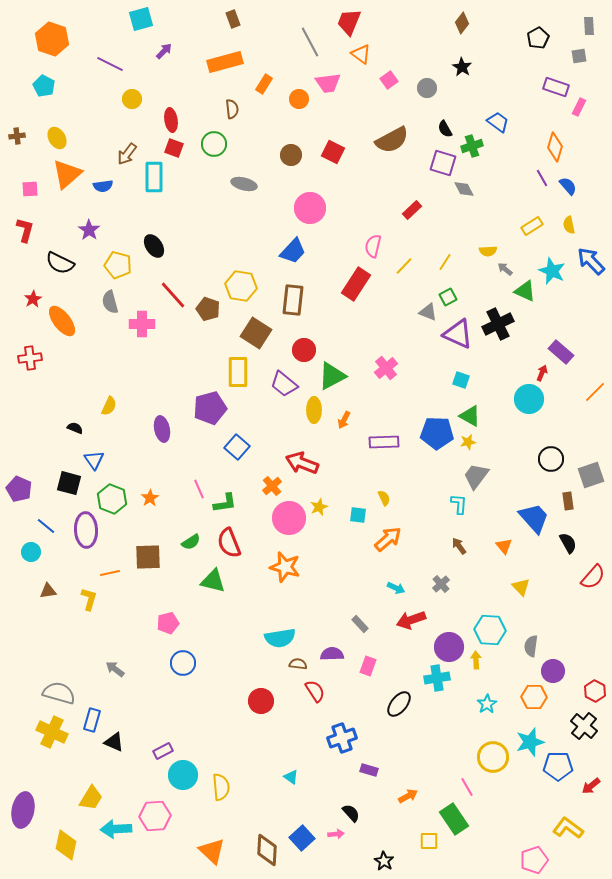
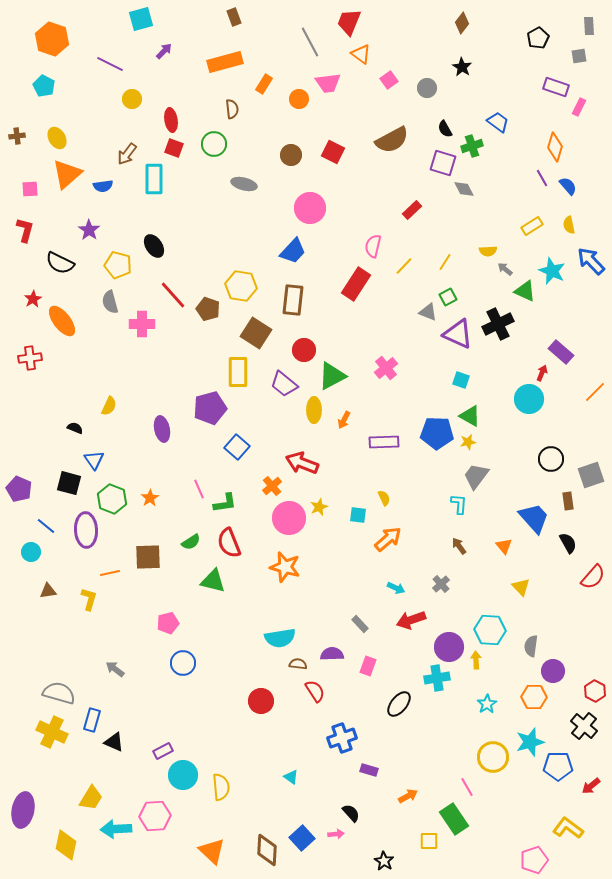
brown rectangle at (233, 19): moved 1 px right, 2 px up
cyan rectangle at (154, 177): moved 2 px down
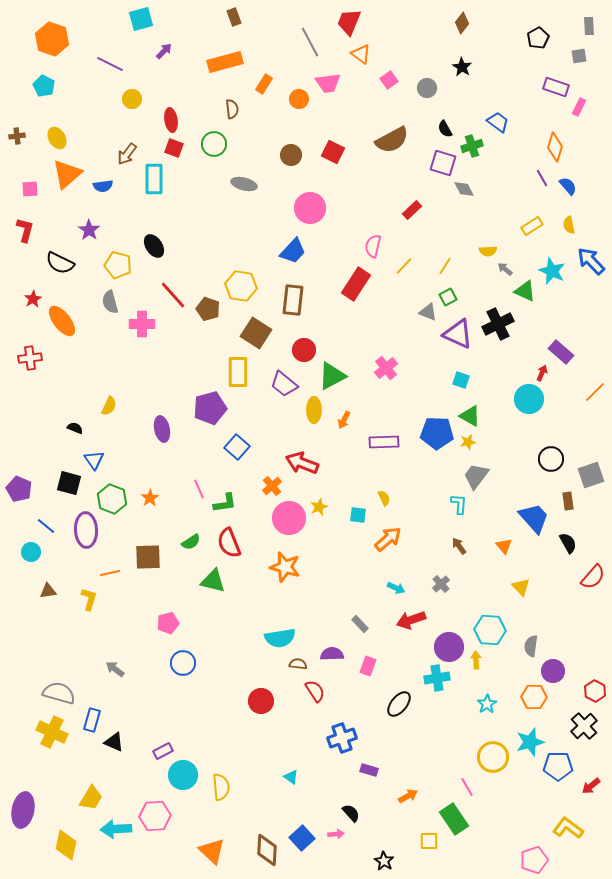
yellow line at (445, 262): moved 4 px down
black cross at (584, 726): rotated 8 degrees clockwise
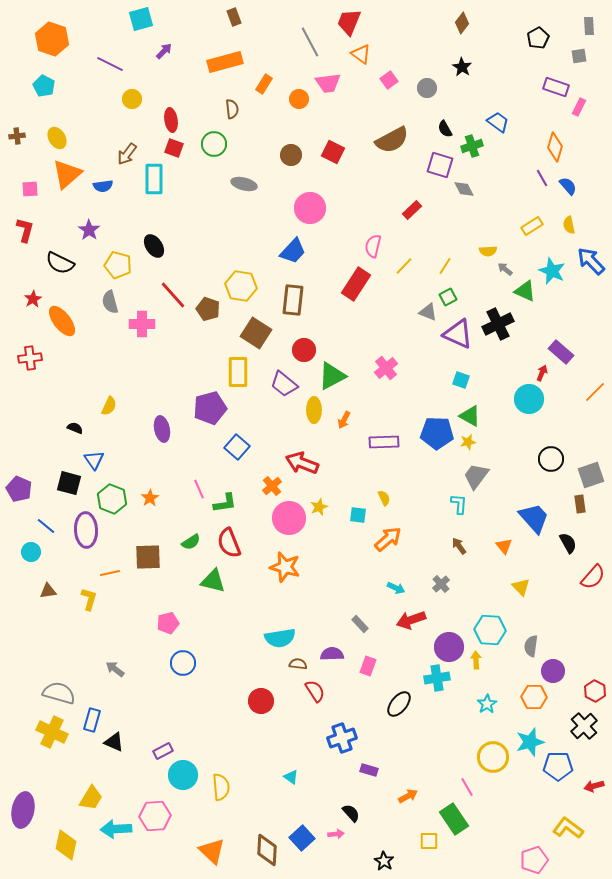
purple square at (443, 163): moved 3 px left, 2 px down
brown rectangle at (568, 501): moved 12 px right, 3 px down
red arrow at (591, 786): moved 3 px right; rotated 24 degrees clockwise
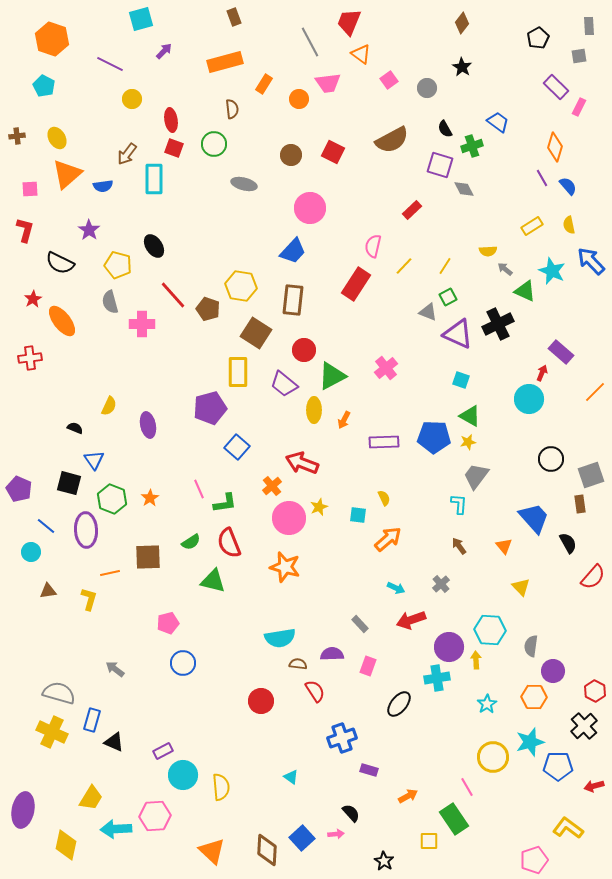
purple rectangle at (556, 87): rotated 25 degrees clockwise
purple ellipse at (162, 429): moved 14 px left, 4 px up
blue pentagon at (437, 433): moved 3 px left, 4 px down
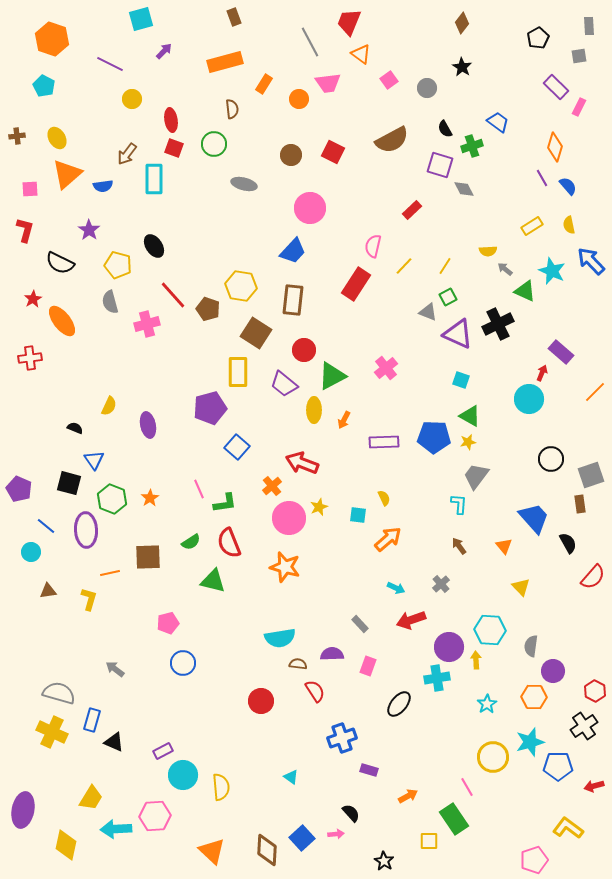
pink cross at (142, 324): moved 5 px right; rotated 15 degrees counterclockwise
black cross at (584, 726): rotated 8 degrees clockwise
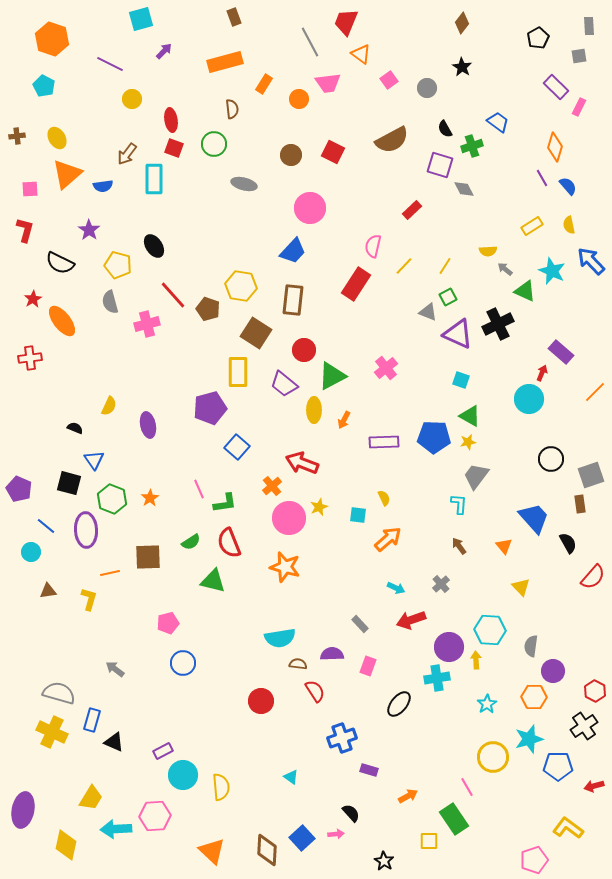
red trapezoid at (349, 22): moved 3 px left
cyan star at (530, 742): moved 1 px left, 3 px up
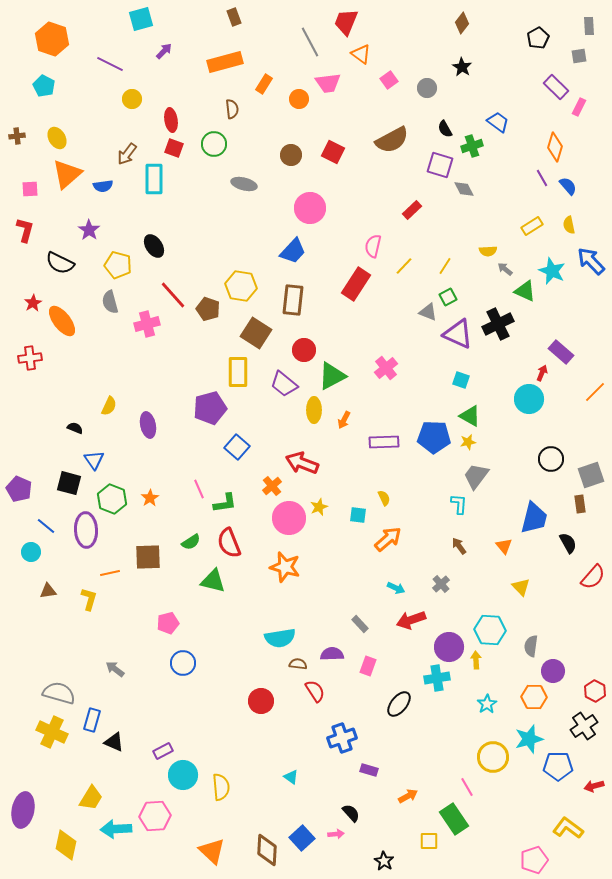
red star at (33, 299): moved 4 px down
blue trapezoid at (534, 518): rotated 56 degrees clockwise
